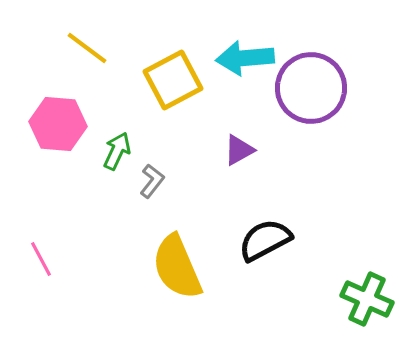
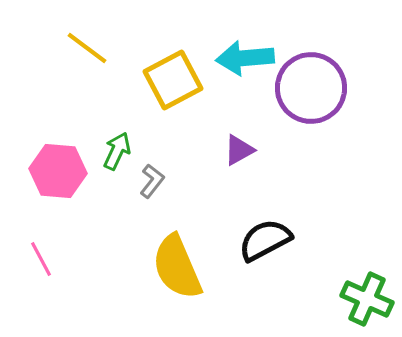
pink hexagon: moved 47 px down
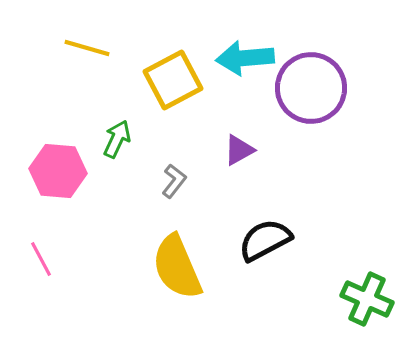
yellow line: rotated 21 degrees counterclockwise
green arrow: moved 12 px up
gray L-shape: moved 22 px right
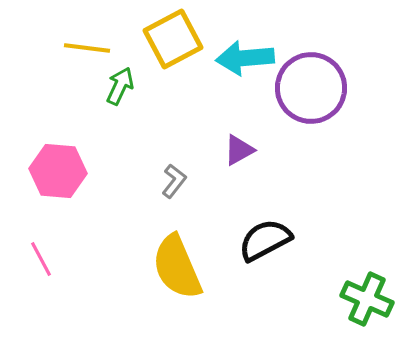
yellow line: rotated 9 degrees counterclockwise
yellow square: moved 41 px up
green arrow: moved 3 px right, 53 px up
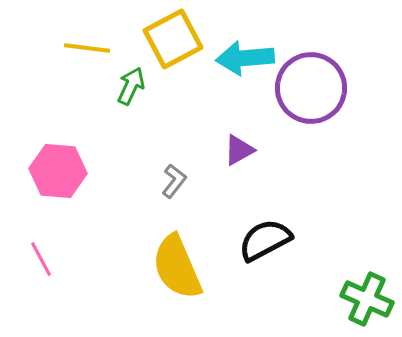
green arrow: moved 11 px right
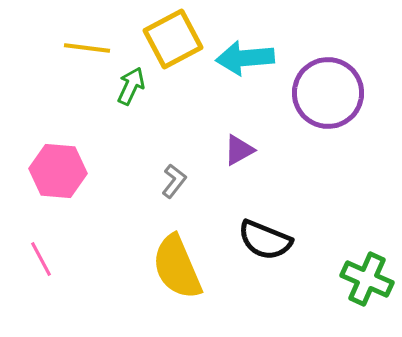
purple circle: moved 17 px right, 5 px down
black semicircle: rotated 130 degrees counterclockwise
green cross: moved 20 px up
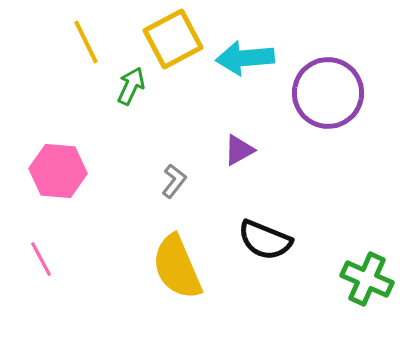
yellow line: moved 1 px left, 6 px up; rotated 57 degrees clockwise
